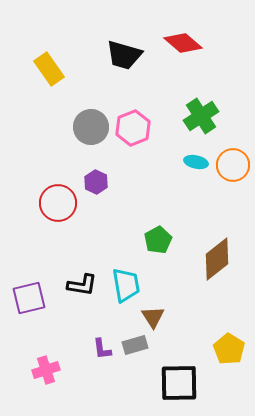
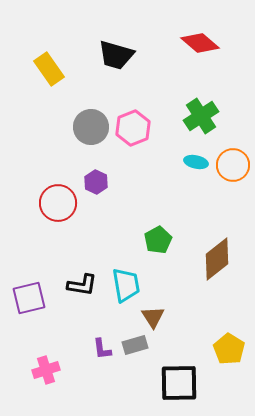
red diamond: moved 17 px right
black trapezoid: moved 8 px left
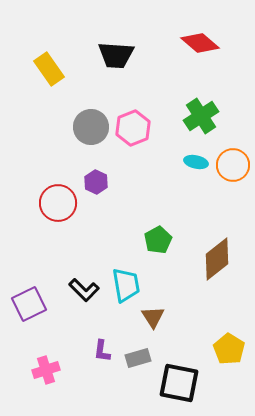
black trapezoid: rotated 12 degrees counterclockwise
black L-shape: moved 2 px right, 5 px down; rotated 36 degrees clockwise
purple square: moved 6 px down; rotated 12 degrees counterclockwise
gray rectangle: moved 3 px right, 13 px down
purple L-shape: moved 2 px down; rotated 15 degrees clockwise
black square: rotated 12 degrees clockwise
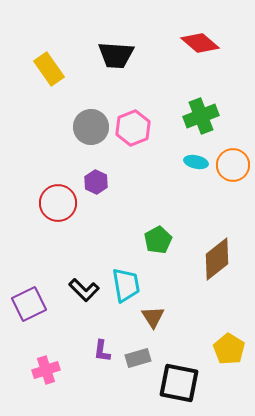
green cross: rotated 12 degrees clockwise
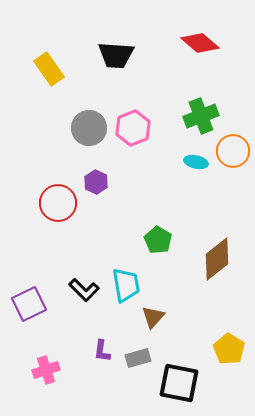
gray circle: moved 2 px left, 1 px down
orange circle: moved 14 px up
green pentagon: rotated 12 degrees counterclockwise
brown triangle: rotated 15 degrees clockwise
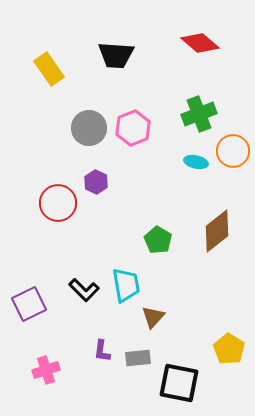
green cross: moved 2 px left, 2 px up
brown diamond: moved 28 px up
gray rectangle: rotated 10 degrees clockwise
